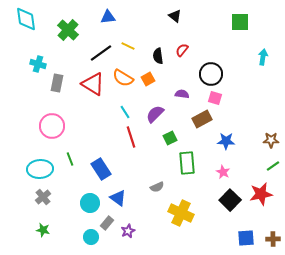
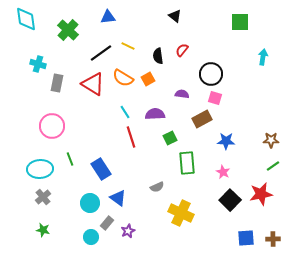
purple semicircle at (155, 114): rotated 42 degrees clockwise
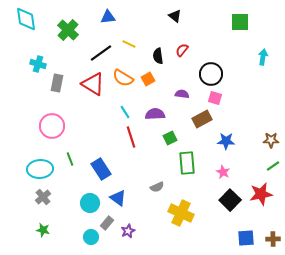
yellow line at (128, 46): moved 1 px right, 2 px up
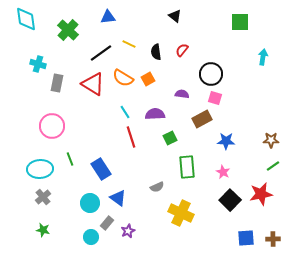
black semicircle at (158, 56): moved 2 px left, 4 px up
green rectangle at (187, 163): moved 4 px down
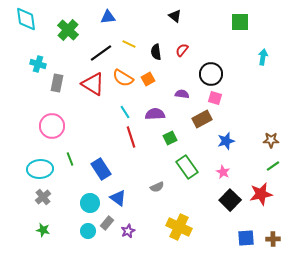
blue star at (226, 141): rotated 18 degrees counterclockwise
green rectangle at (187, 167): rotated 30 degrees counterclockwise
yellow cross at (181, 213): moved 2 px left, 14 px down
cyan circle at (91, 237): moved 3 px left, 6 px up
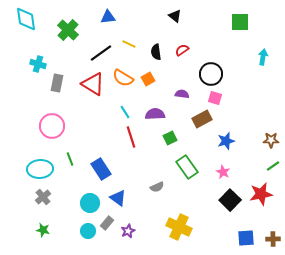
red semicircle at (182, 50): rotated 16 degrees clockwise
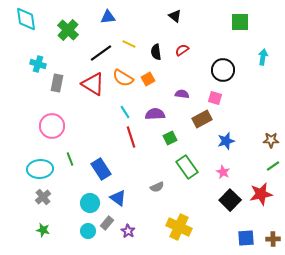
black circle at (211, 74): moved 12 px right, 4 px up
purple star at (128, 231): rotated 16 degrees counterclockwise
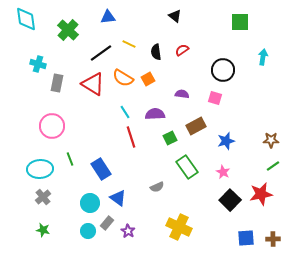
brown rectangle at (202, 119): moved 6 px left, 7 px down
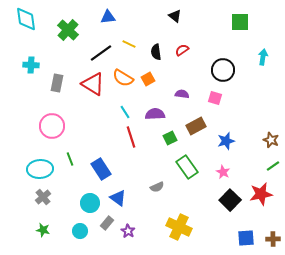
cyan cross at (38, 64): moved 7 px left, 1 px down; rotated 14 degrees counterclockwise
brown star at (271, 140): rotated 21 degrees clockwise
cyan circle at (88, 231): moved 8 px left
